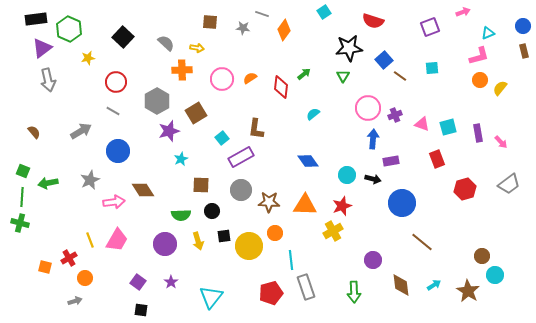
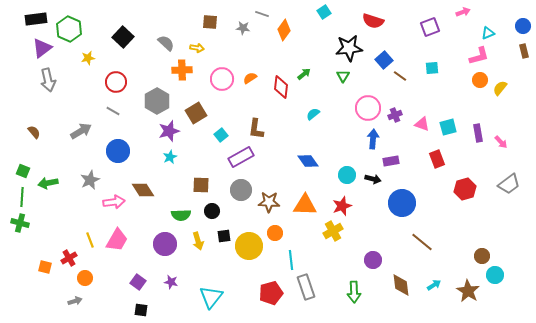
cyan square at (222, 138): moved 1 px left, 3 px up
cyan star at (181, 159): moved 11 px left, 2 px up
purple star at (171, 282): rotated 24 degrees counterclockwise
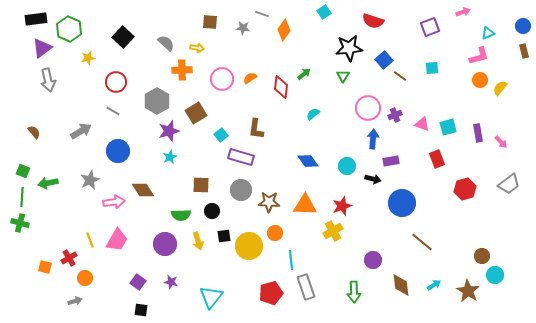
purple rectangle at (241, 157): rotated 45 degrees clockwise
cyan circle at (347, 175): moved 9 px up
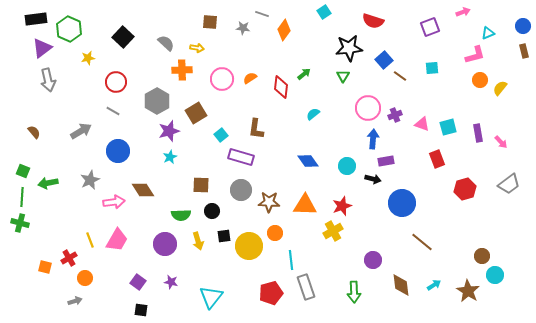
pink L-shape at (479, 56): moved 4 px left, 1 px up
purple rectangle at (391, 161): moved 5 px left
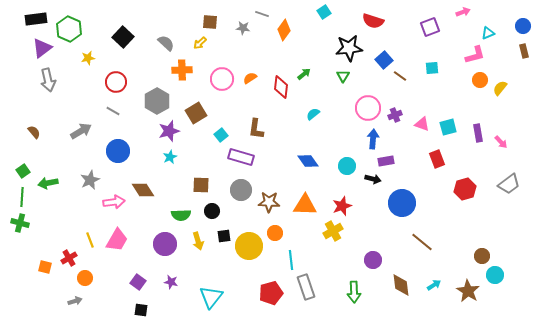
yellow arrow at (197, 48): moved 3 px right, 5 px up; rotated 128 degrees clockwise
green square at (23, 171): rotated 32 degrees clockwise
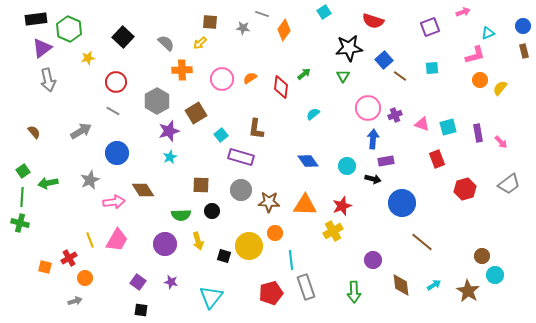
blue circle at (118, 151): moved 1 px left, 2 px down
black square at (224, 236): moved 20 px down; rotated 24 degrees clockwise
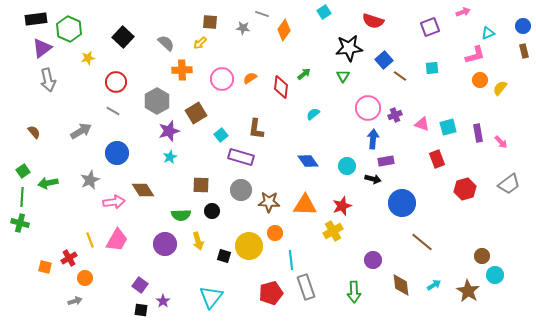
purple square at (138, 282): moved 2 px right, 3 px down
purple star at (171, 282): moved 8 px left, 19 px down; rotated 24 degrees clockwise
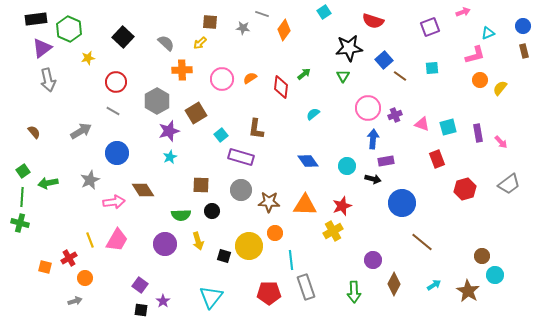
brown diamond at (401, 285): moved 7 px left, 1 px up; rotated 35 degrees clockwise
red pentagon at (271, 293): moved 2 px left; rotated 15 degrees clockwise
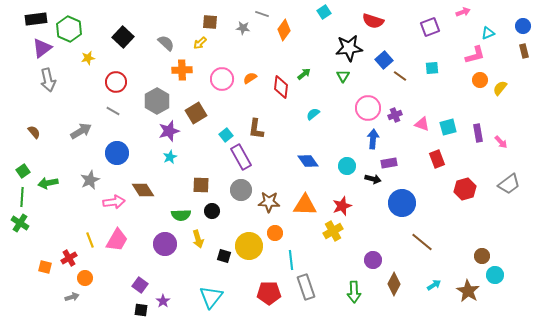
cyan square at (221, 135): moved 5 px right
purple rectangle at (241, 157): rotated 45 degrees clockwise
purple rectangle at (386, 161): moved 3 px right, 2 px down
green cross at (20, 223): rotated 18 degrees clockwise
yellow arrow at (198, 241): moved 2 px up
gray arrow at (75, 301): moved 3 px left, 4 px up
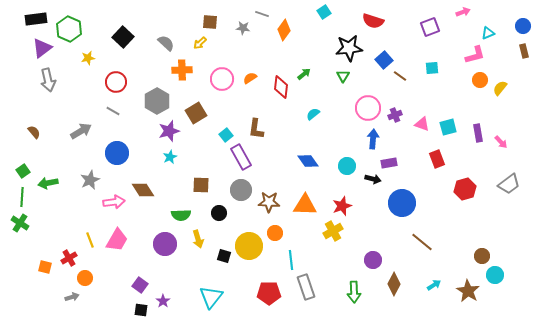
black circle at (212, 211): moved 7 px right, 2 px down
